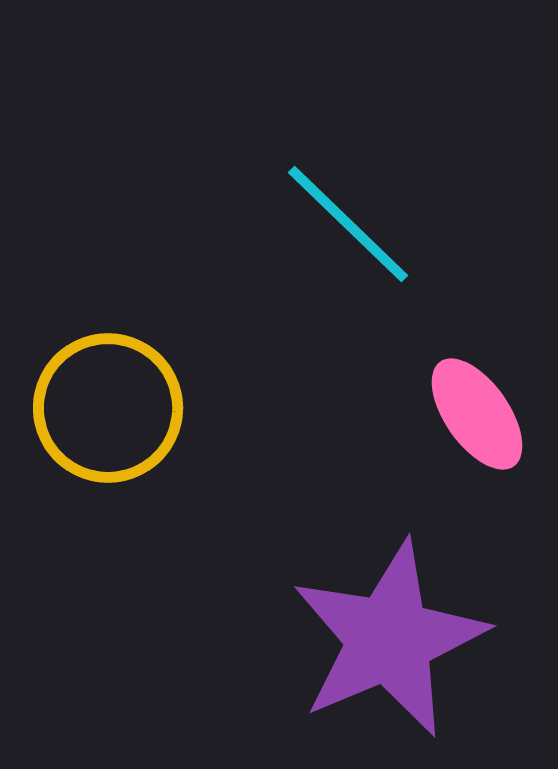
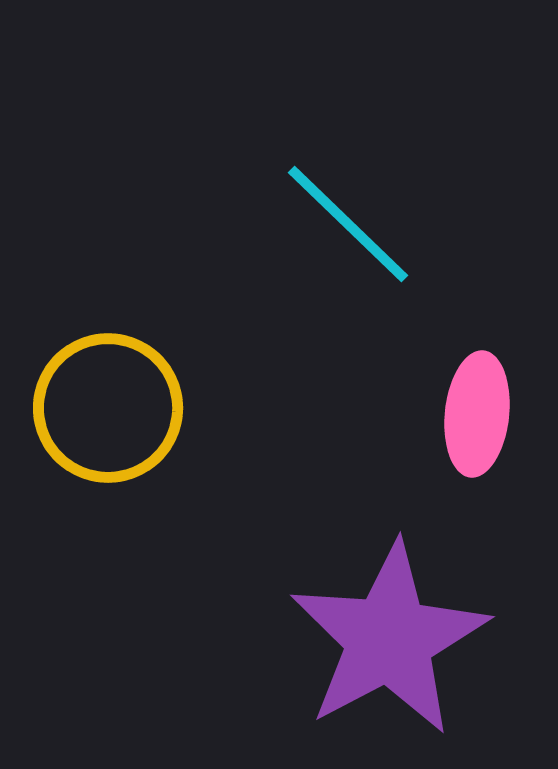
pink ellipse: rotated 41 degrees clockwise
purple star: rotated 5 degrees counterclockwise
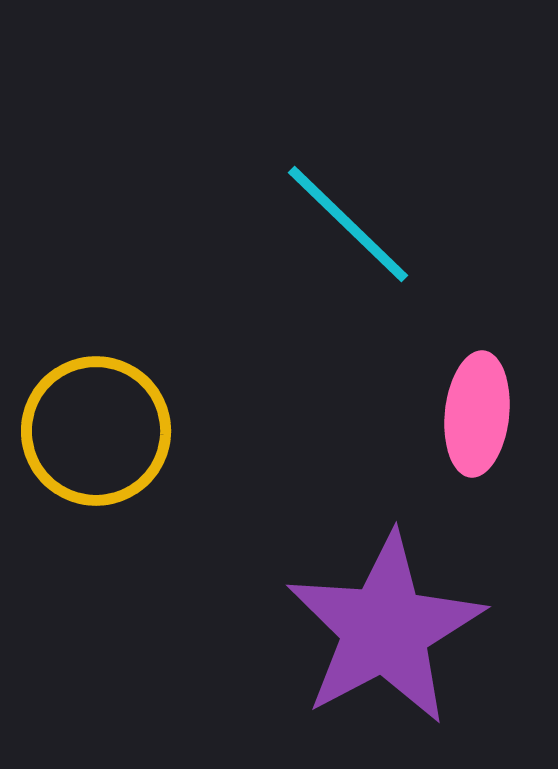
yellow circle: moved 12 px left, 23 px down
purple star: moved 4 px left, 10 px up
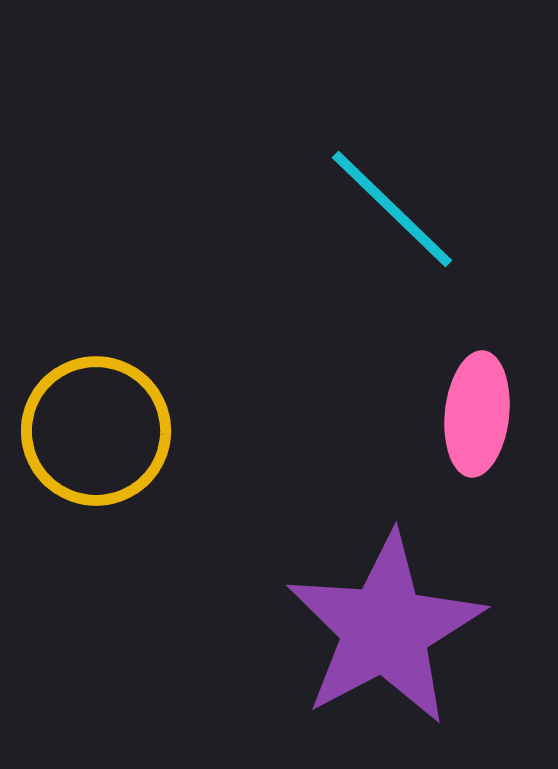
cyan line: moved 44 px right, 15 px up
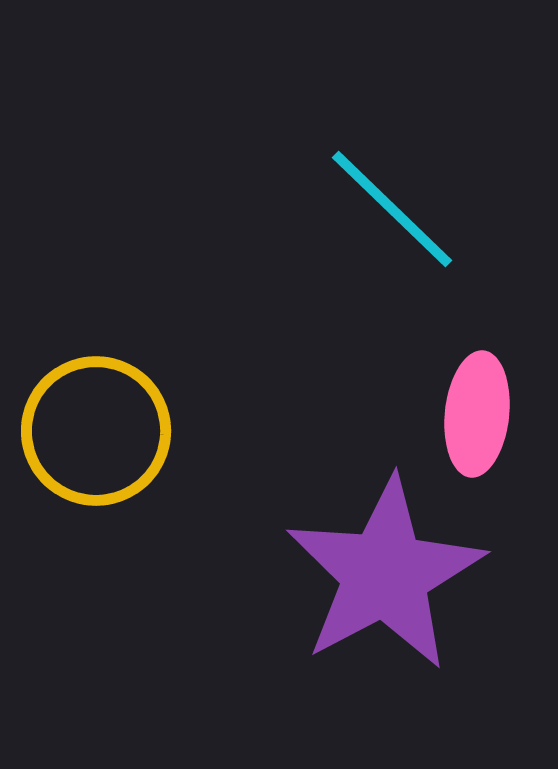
purple star: moved 55 px up
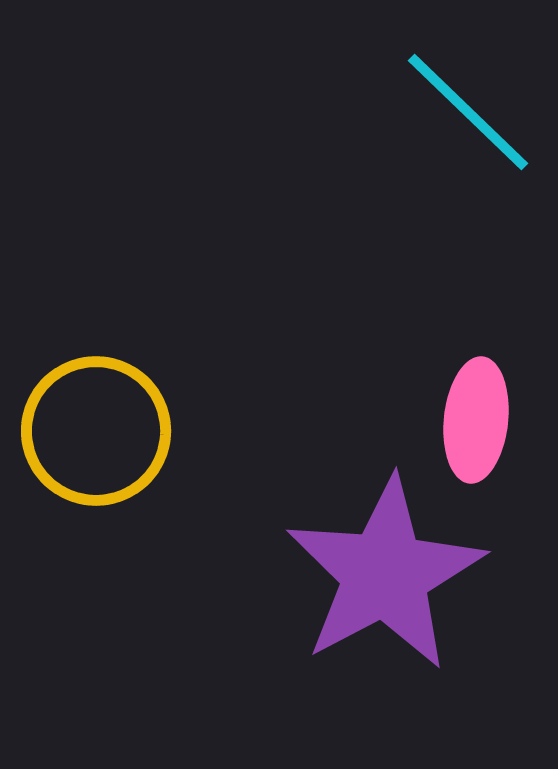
cyan line: moved 76 px right, 97 px up
pink ellipse: moved 1 px left, 6 px down
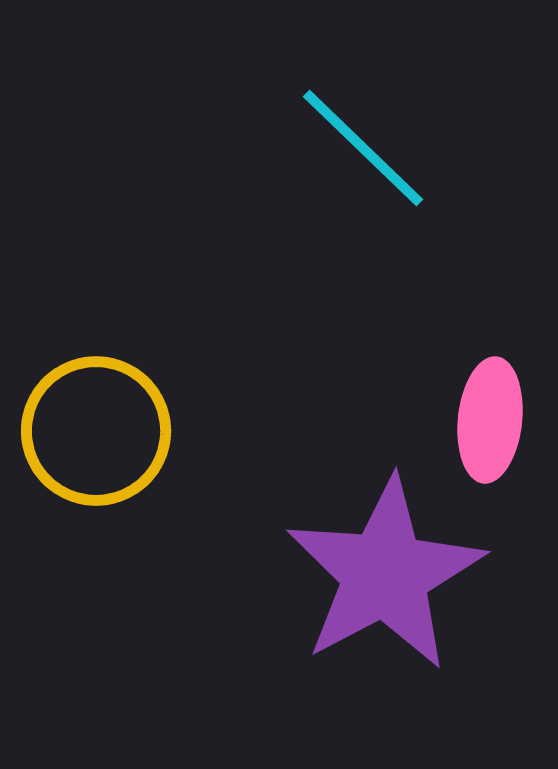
cyan line: moved 105 px left, 36 px down
pink ellipse: moved 14 px right
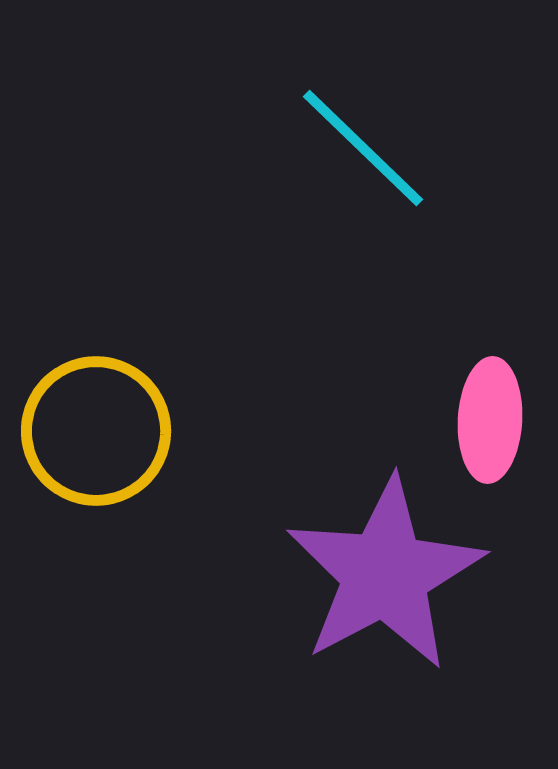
pink ellipse: rotated 3 degrees counterclockwise
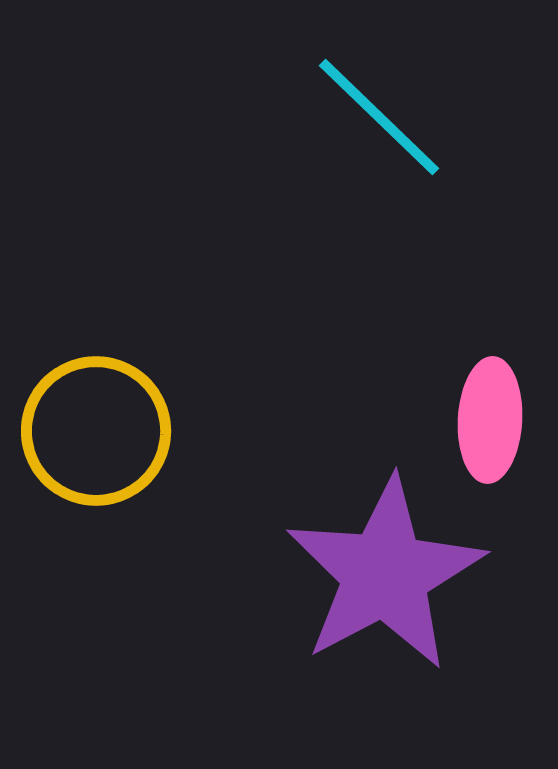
cyan line: moved 16 px right, 31 px up
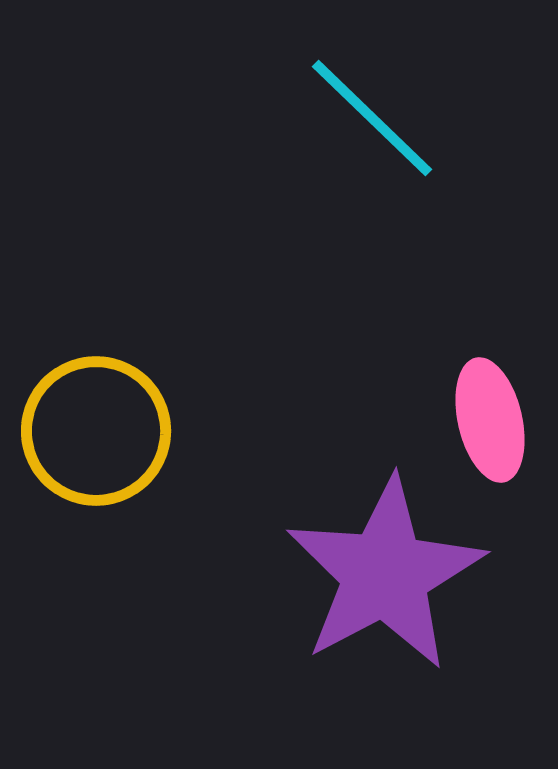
cyan line: moved 7 px left, 1 px down
pink ellipse: rotated 16 degrees counterclockwise
